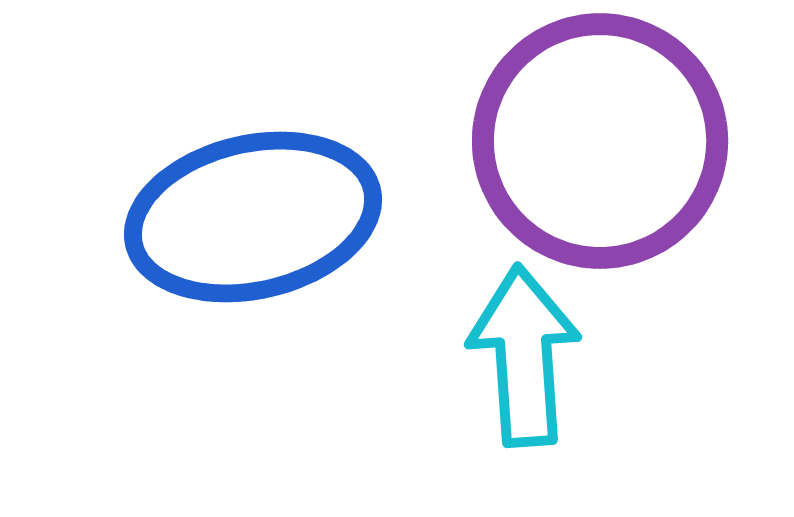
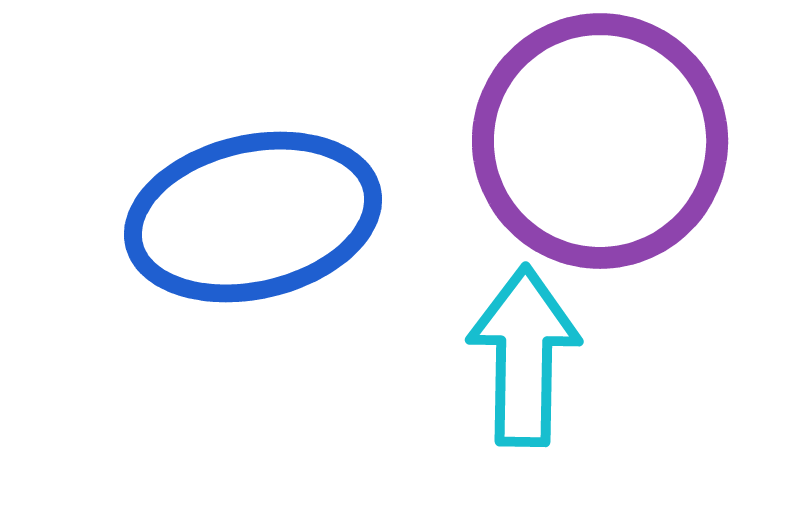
cyan arrow: rotated 5 degrees clockwise
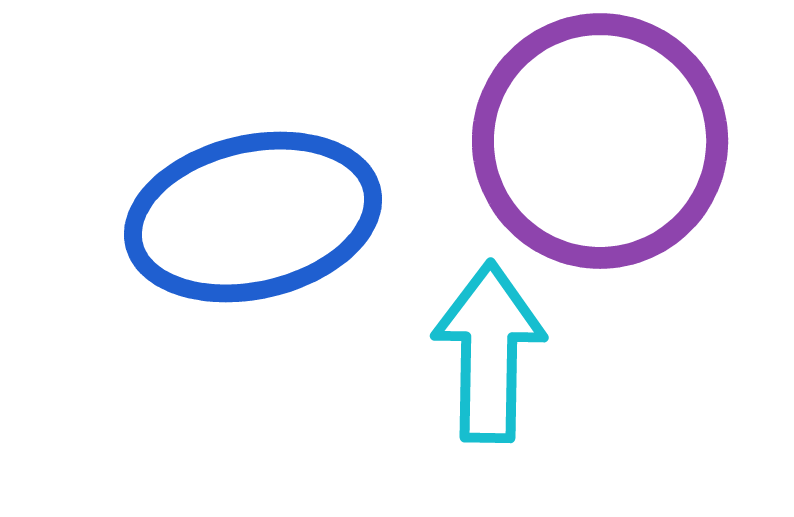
cyan arrow: moved 35 px left, 4 px up
